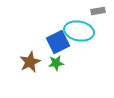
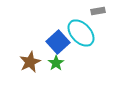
cyan ellipse: moved 2 px right, 2 px down; rotated 36 degrees clockwise
blue square: rotated 15 degrees counterclockwise
green star: rotated 28 degrees counterclockwise
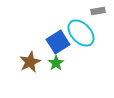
blue square: rotated 10 degrees clockwise
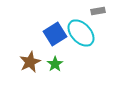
blue square: moved 3 px left, 8 px up
green star: moved 1 px left, 1 px down
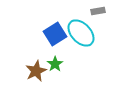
brown star: moved 6 px right, 9 px down
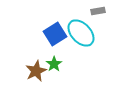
green star: moved 1 px left
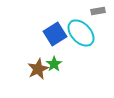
brown star: moved 2 px right, 2 px up
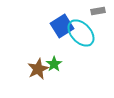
blue square: moved 7 px right, 8 px up
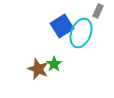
gray rectangle: rotated 56 degrees counterclockwise
cyan ellipse: rotated 64 degrees clockwise
brown star: rotated 25 degrees counterclockwise
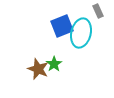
gray rectangle: rotated 48 degrees counterclockwise
blue square: rotated 10 degrees clockwise
cyan ellipse: rotated 8 degrees counterclockwise
